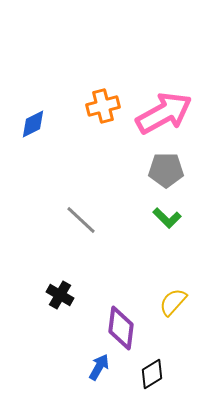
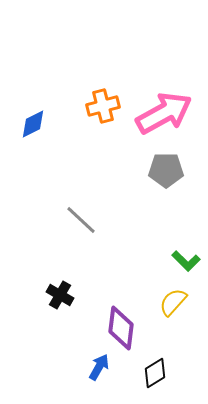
green L-shape: moved 19 px right, 43 px down
black diamond: moved 3 px right, 1 px up
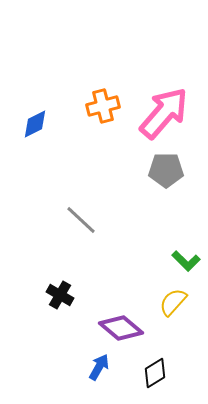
pink arrow: rotated 20 degrees counterclockwise
blue diamond: moved 2 px right
purple diamond: rotated 57 degrees counterclockwise
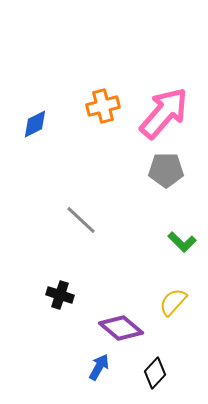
green L-shape: moved 4 px left, 19 px up
black cross: rotated 12 degrees counterclockwise
black diamond: rotated 16 degrees counterclockwise
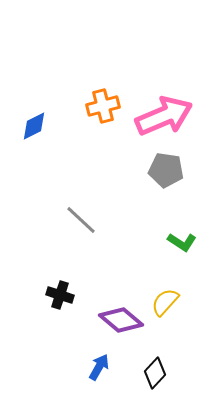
pink arrow: moved 3 px down; rotated 26 degrees clockwise
blue diamond: moved 1 px left, 2 px down
gray pentagon: rotated 8 degrees clockwise
green L-shape: rotated 12 degrees counterclockwise
yellow semicircle: moved 8 px left
purple diamond: moved 8 px up
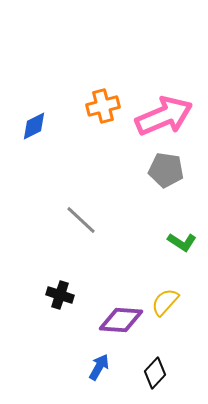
purple diamond: rotated 36 degrees counterclockwise
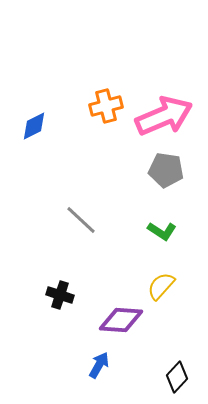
orange cross: moved 3 px right
green L-shape: moved 20 px left, 11 px up
yellow semicircle: moved 4 px left, 16 px up
blue arrow: moved 2 px up
black diamond: moved 22 px right, 4 px down
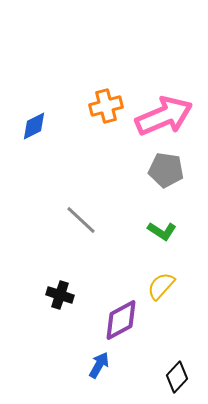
purple diamond: rotated 33 degrees counterclockwise
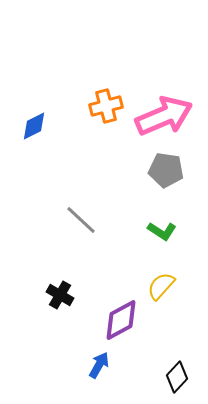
black cross: rotated 12 degrees clockwise
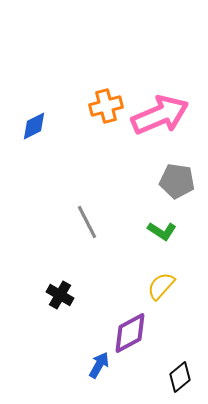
pink arrow: moved 4 px left, 1 px up
gray pentagon: moved 11 px right, 11 px down
gray line: moved 6 px right, 2 px down; rotated 20 degrees clockwise
purple diamond: moved 9 px right, 13 px down
black diamond: moved 3 px right; rotated 8 degrees clockwise
